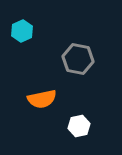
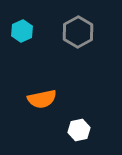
gray hexagon: moved 27 px up; rotated 20 degrees clockwise
white hexagon: moved 4 px down
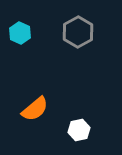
cyan hexagon: moved 2 px left, 2 px down; rotated 10 degrees counterclockwise
orange semicircle: moved 7 px left, 10 px down; rotated 28 degrees counterclockwise
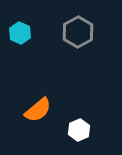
orange semicircle: moved 3 px right, 1 px down
white hexagon: rotated 10 degrees counterclockwise
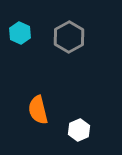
gray hexagon: moved 9 px left, 5 px down
orange semicircle: rotated 116 degrees clockwise
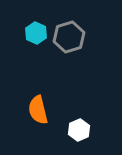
cyan hexagon: moved 16 px right
gray hexagon: rotated 12 degrees clockwise
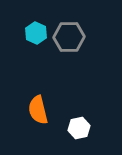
gray hexagon: rotated 16 degrees clockwise
white hexagon: moved 2 px up; rotated 10 degrees clockwise
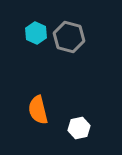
gray hexagon: rotated 16 degrees clockwise
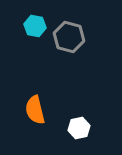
cyan hexagon: moved 1 px left, 7 px up; rotated 15 degrees counterclockwise
orange semicircle: moved 3 px left
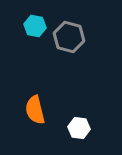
white hexagon: rotated 20 degrees clockwise
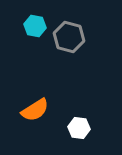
orange semicircle: rotated 108 degrees counterclockwise
